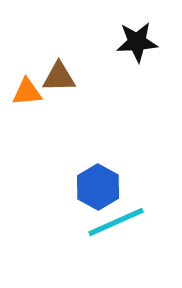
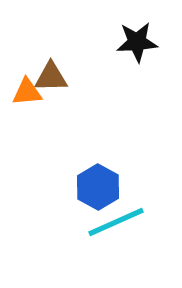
brown triangle: moved 8 px left
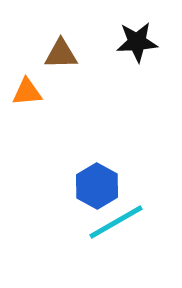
brown triangle: moved 10 px right, 23 px up
blue hexagon: moved 1 px left, 1 px up
cyan line: rotated 6 degrees counterclockwise
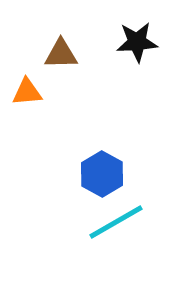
blue hexagon: moved 5 px right, 12 px up
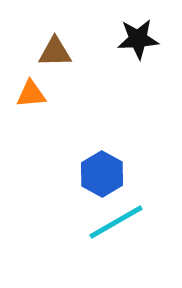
black star: moved 1 px right, 3 px up
brown triangle: moved 6 px left, 2 px up
orange triangle: moved 4 px right, 2 px down
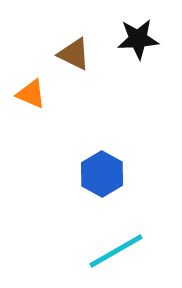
brown triangle: moved 19 px right, 2 px down; rotated 27 degrees clockwise
orange triangle: rotated 28 degrees clockwise
cyan line: moved 29 px down
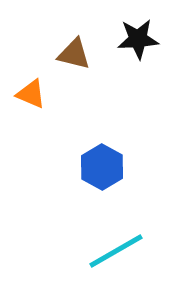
brown triangle: rotated 12 degrees counterclockwise
blue hexagon: moved 7 px up
